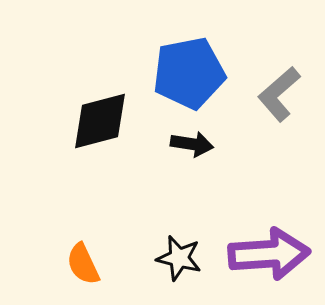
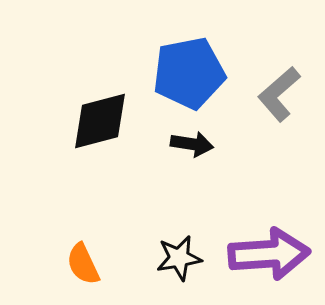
black star: rotated 24 degrees counterclockwise
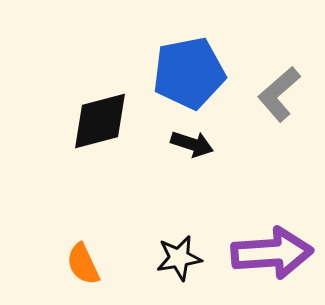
black arrow: rotated 9 degrees clockwise
purple arrow: moved 3 px right, 1 px up
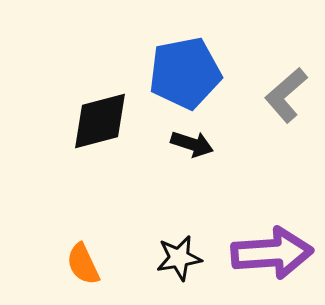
blue pentagon: moved 4 px left
gray L-shape: moved 7 px right, 1 px down
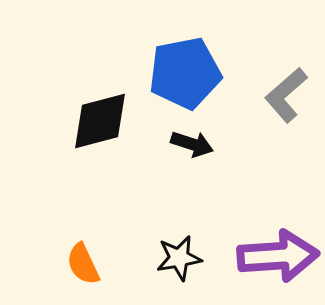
purple arrow: moved 6 px right, 3 px down
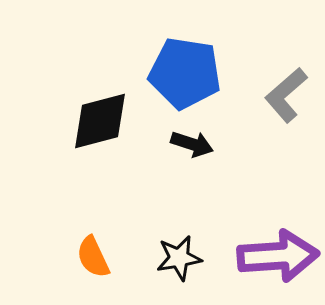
blue pentagon: rotated 20 degrees clockwise
orange semicircle: moved 10 px right, 7 px up
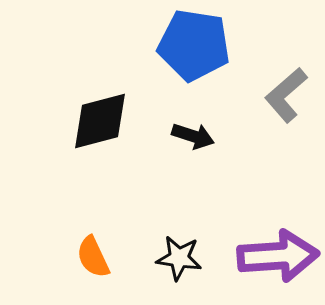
blue pentagon: moved 9 px right, 28 px up
black arrow: moved 1 px right, 8 px up
black star: rotated 18 degrees clockwise
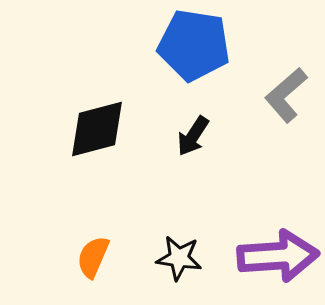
black diamond: moved 3 px left, 8 px down
black arrow: rotated 105 degrees clockwise
orange semicircle: rotated 48 degrees clockwise
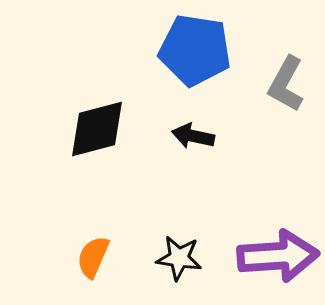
blue pentagon: moved 1 px right, 5 px down
gray L-shape: moved 11 px up; rotated 20 degrees counterclockwise
black arrow: rotated 69 degrees clockwise
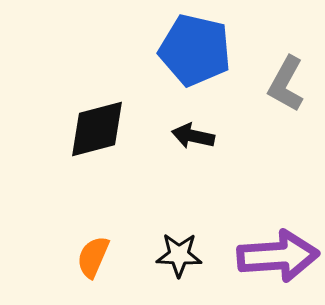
blue pentagon: rotated 4 degrees clockwise
black star: moved 3 px up; rotated 6 degrees counterclockwise
